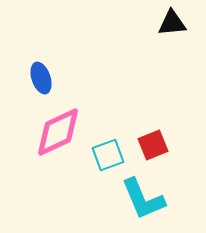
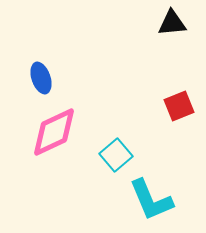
pink diamond: moved 4 px left
red square: moved 26 px right, 39 px up
cyan square: moved 8 px right; rotated 20 degrees counterclockwise
cyan L-shape: moved 8 px right, 1 px down
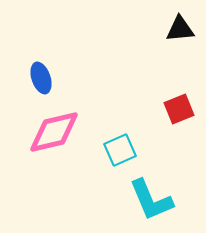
black triangle: moved 8 px right, 6 px down
red square: moved 3 px down
pink diamond: rotated 12 degrees clockwise
cyan square: moved 4 px right, 5 px up; rotated 16 degrees clockwise
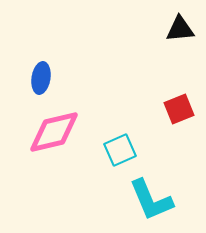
blue ellipse: rotated 28 degrees clockwise
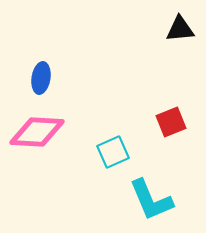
red square: moved 8 px left, 13 px down
pink diamond: moved 17 px left; rotated 16 degrees clockwise
cyan square: moved 7 px left, 2 px down
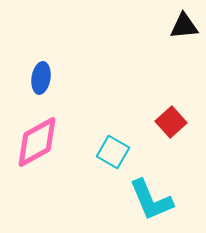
black triangle: moved 4 px right, 3 px up
red square: rotated 20 degrees counterclockwise
pink diamond: moved 10 px down; rotated 32 degrees counterclockwise
cyan square: rotated 36 degrees counterclockwise
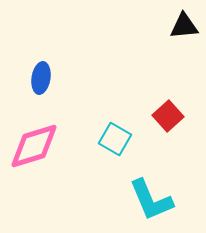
red square: moved 3 px left, 6 px up
pink diamond: moved 3 px left, 4 px down; rotated 12 degrees clockwise
cyan square: moved 2 px right, 13 px up
